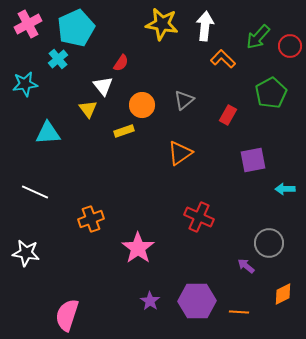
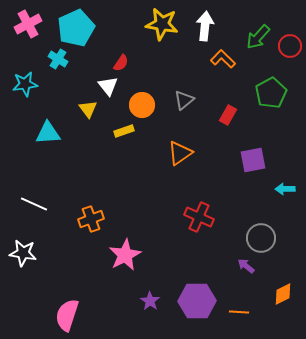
cyan cross: rotated 18 degrees counterclockwise
white triangle: moved 5 px right
white line: moved 1 px left, 12 px down
gray circle: moved 8 px left, 5 px up
pink star: moved 13 px left, 7 px down; rotated 8 degrees clockwise
white star: moved 3 px left
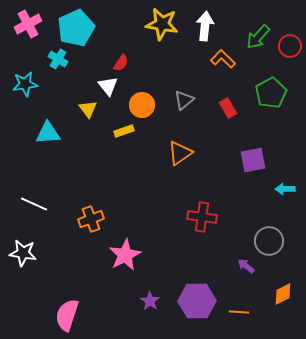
red rectangle: moved 7 px up; rotated 60 degrees counterclockwise
red cross: moved 3 px right; rotated 16 degrees counterclockwise
gray circle: moved 8 px right, 3 px down
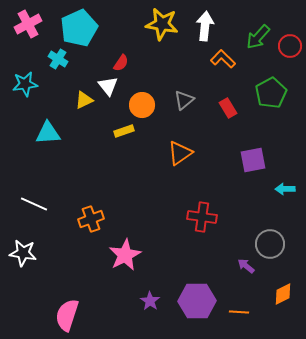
cyan pentagon: moved 3 px right
yellow triangle: moved 4 px left, 9 px up; rotated 42 degrees clockwise
gray circle: moved 1 px right, 3 px down
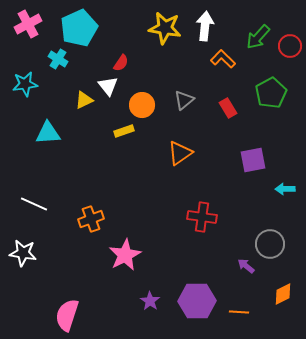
yellow star: moved 3 px right, 4 px down
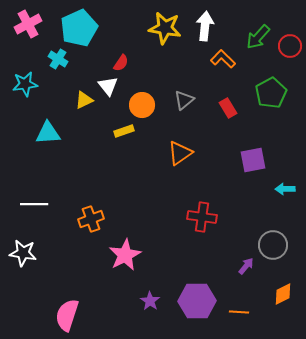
white line: rotated 24 degrees counterclockwise
gray circle: moved 3 px right, 1 px down
purple arrow: rotated 90 degrees clockwise
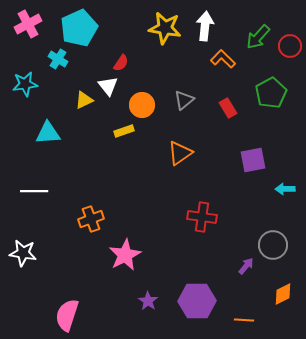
white line: moved 13 px up
purple star: moved 2 px left
orange line: moved 5 px right, 8 px down
